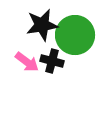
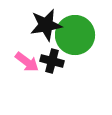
black star: moved 4 px right
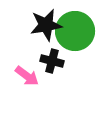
green circle: moved 4 px up
pink arrow: moved 14 px down
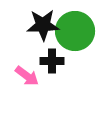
black star: moved 3 px left; rotated 8 degrees clockwise
black cross: rotated 15 degrees counterclockwise
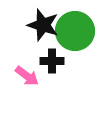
black star: rotated 20 degrees clockwise
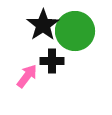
black star: rotated 20 degrees clockwise
pink arrow: rotated 90 degrees counterclockwise
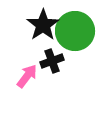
black cross: rotated 20 degrees counterclockwise
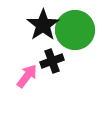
green circle: moved 1 px up
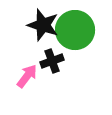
black star: rotated 20 degrees counterclockwise
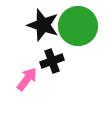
green circle: moved 3 px right, 4 px up
pink arrow: moved 3 px down
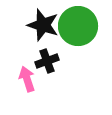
black cross: moved 5 px left
pink arrow: rotated 55 degrees counterclockwise
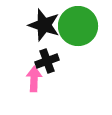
black star: moved 1 px right
pink arrow: moved 7 px right; rotated 20 degrees clockwise
